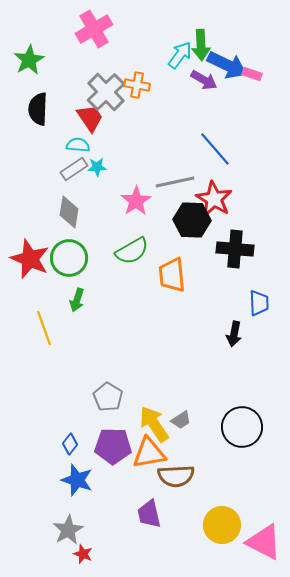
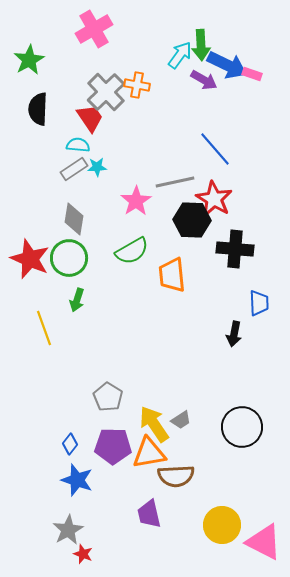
gray diamond at (69, 212): moved 5 px right, 7 px down
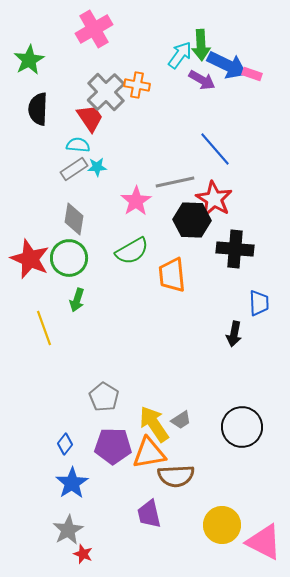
purple arrow at (204, 80): moved 2 px left
gray pentagon at (108, 397): moved 4 px left
blue diamond at (70, 444): moved 5 px left
blue star at (77, 480): moved 5 px left, 3 px down; rotated 20 degrees clockwise
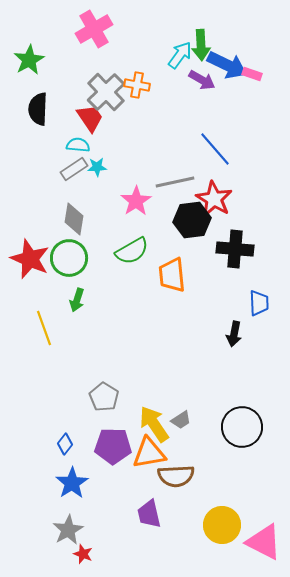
black hexagon at (192, 220): rotated 9 degrees counterclockwise
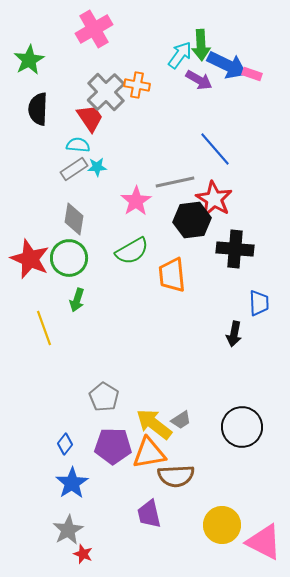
purple arrow at (202, 80): moved 3 px left
yellow arrow at (154, 424): rotated 18 degrees counterclockwise
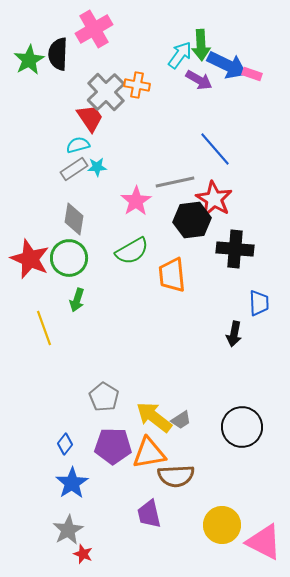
black semicircle at (38, 109): moved 20 px right, 55 px up
cyan semicircle at (78, 145): rotated 20 degrees counterclockwise
yellow arrow at (154, 424): moved 7 px up
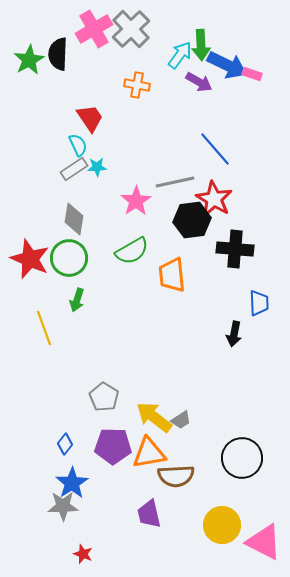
purple arrow at (199, 80): moved 2 px down
gray cross at (106, 92): moved 25 px right, 63 px up
cyan semicircle at (78, 145): rotated 80 degrees clockwise
black circle at (242, 427): moved 31 px down
gray star at (68, 530): moved 5 px left, 24 px up; rotated 28 degrees clockwise
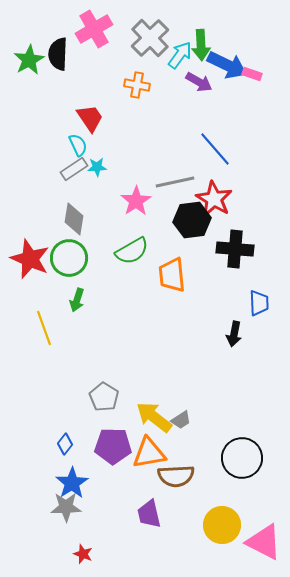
gray cross at (131, 29): moved 19 px right, 9 px down
gray star at (63, 506): moved 3 px right, 1 px down
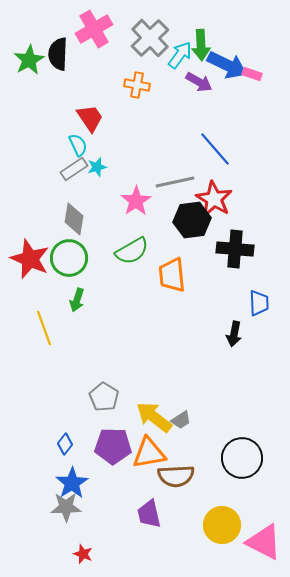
cyan star at (97, 167): rotated 12 degrees counterclockwise
